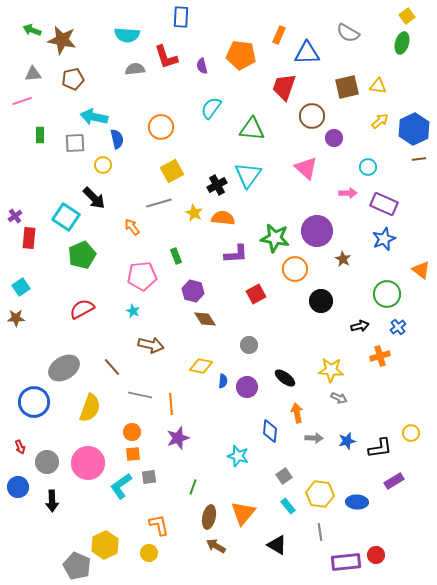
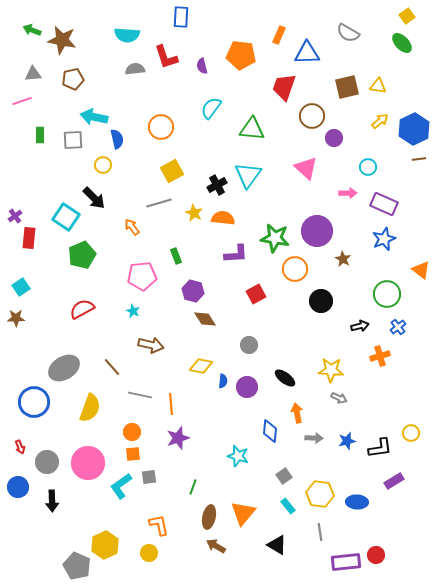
green ellipse at (402, 43): rotated 60 degrees counterclockwise
gray square at (75, 143): moved 2 px left, 3 px up
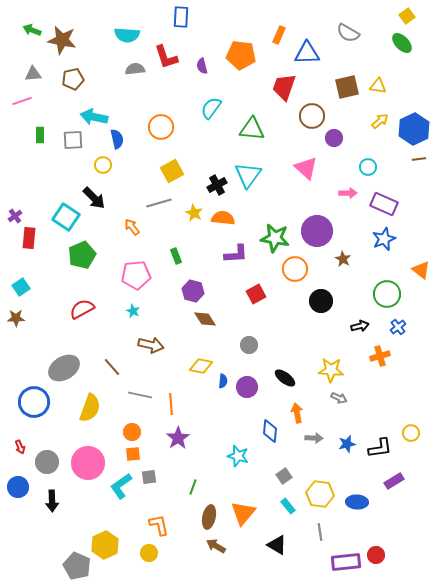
pink pentagon at (142, 276): moved 6 px left, 1 px up
purple star at (178, 438): rotated 15 degrees counterclockwise
blue star at (347, 441): moved 3 px down
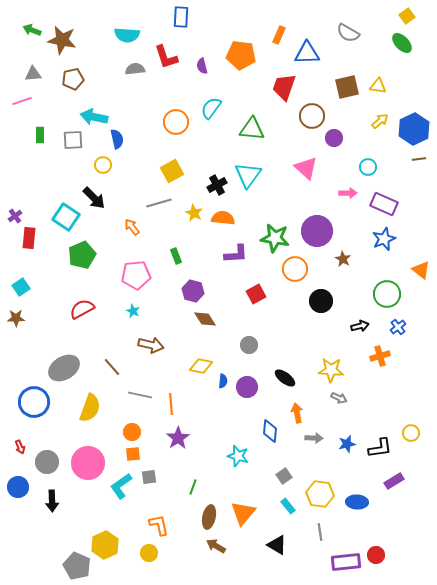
orange circle at (161, 127): moved 15 px right, 5 px up
